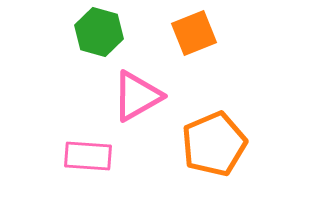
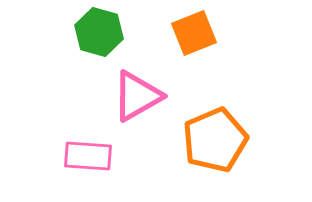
orange pentagon: moved 1 px right, 4 px up
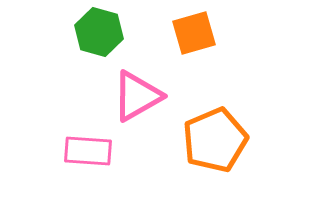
orange square: rotated 6 degrees clockwise
pink rectangle: moved 5 px up
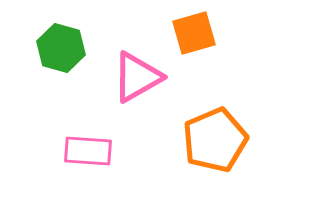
green hexagon: moved 38 px left, 16 px down
pink triangle: moved 19 px up
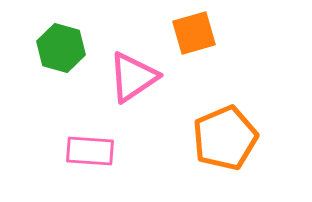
pink triangle: moved 4 px left; rotated 4 degrees counterclockwise
orange pentagon: moved 10 px right, 2 px up
pink rectangle: moved 2 px right
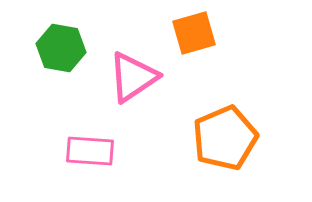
green hexagon: rotated 6 degrees counterclockwise
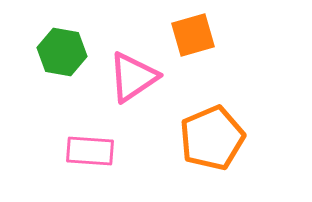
orange square: moved 1 px left, 2 px down
green hexagon: moved 1 px right, 4 px down
orange pentagon: moved 13 px left
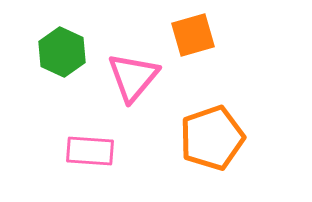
green hexagon: rotated 15 degrees clockwise
pink triangle: rotated 16 degrees counterclockwise
orange pentagon: rotated 4 degrees clockwise
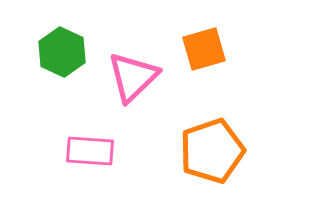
orange square: moved 11 px right, 14 px down
pink triangle: rotated 6 degrees clockwise
orange pentagon: moved 13 px down
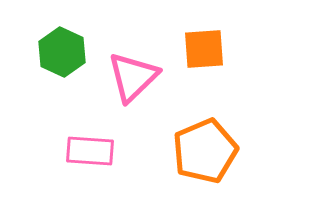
orange square: rotated 12 degrees clockwise
orange pentagon: moved 7 px left; rotated 4 degrees counterclockwise
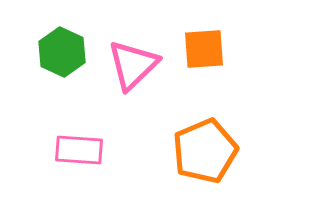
pink triangle: moved 12 px up
pink rectangle: moved 11 px left, 1 px up
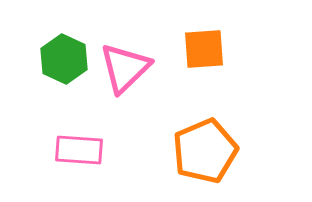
green hexagon: moved 2 px right, 7 px down
pink triangle: moved 8 px left, 3 px down
